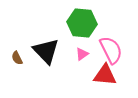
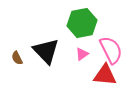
green hexagon: rotated 16 degrees counterclockwise
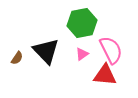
brown semicircle: rotated 120 degrees counterclockwise
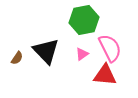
green hexagon: moved 2 px right, 3 px up
pink semicircle: moved 1 px left, 2 px up
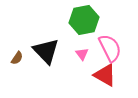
pink triangle: rotated 32 degrees counterclockwise
red triangle: rotated 25 degrees clockwise
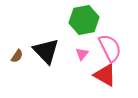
pink triangle: rotated 16 degrees clockwise
brown semicircle: moved 2 px up
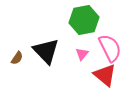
brown semicircle: moved 2 px down
red triangle: rotated 10 degrees clockwise
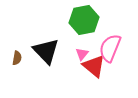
pink semicircle: rotated 132 degrees counterclockwise
brown semicircle: rotated 24 degrees counterclockwise
red triangle: moved 11 px left, 9 px up
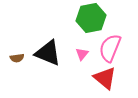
green hexagon: moved 7 px right, 2 px up
black triangle: moved 2 px right, 2 px down; rotated 24 degrees counterclockwise
brown semicircle: rotated 72 degrees clockwise
red triangle: moved 11 px right, 12 px down
